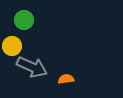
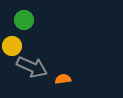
orange semicircle: moved 3 px left
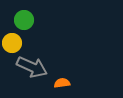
yellow circle: moved 3 px up
orange semicircle: moved 1 px left, 4 px down
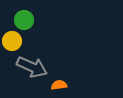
yellow circle: moved 2 px up
orange semicircle: moved 3 px left, 2 px down
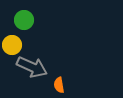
yellow circle: moved 4 px down
orange semicircle: rotated 91 degrees counterclockwise
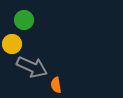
yellow circle: moved 1 px up
orange semicircle: moved 3 px left
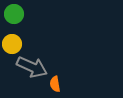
green circle: moved 10 px left, 6 px up
orange semicircle: moved 1 px left, 1 px up
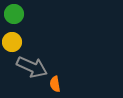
yellow circle: moved 2 px up
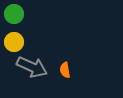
yellow circle: moved 2 px right
orange semicircle: moved 10 px right, 14 px up
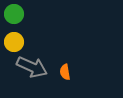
orange semicircle: moved 2 px down
